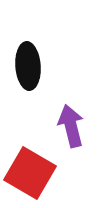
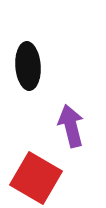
red square: moved 6 px right, 5 px down
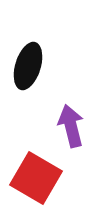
black ellipse: rotated 21 degrees clockwise
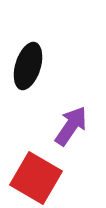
purple arrow: rotated 48 degrees clockwise
